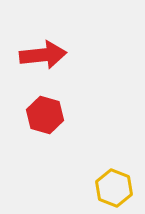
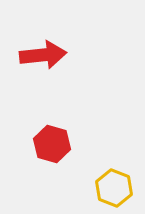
red hexagon: moved 7 px right, 29 px down
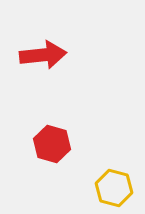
yellow hexagon: rotated 6 degrees counterclockwise
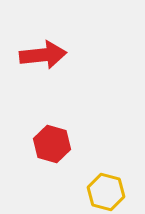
yellow hexagon: moved 8 px left, 4 px down
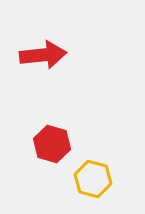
yellow hexagon: moved 13 px left, 13 px up
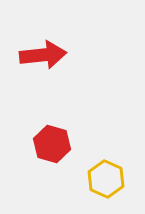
yellow hexagon: moved 13 px right; rotated 9 degrees clockwise
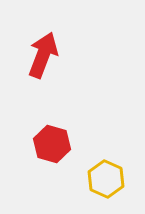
red arrow: rotated 63 degrees counterclockwise
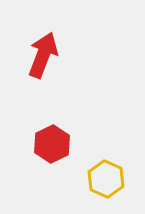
red hexagon: rotated 18 degrees clockwise
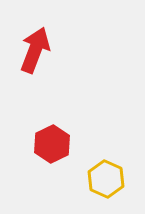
red arrow: moved 8 px left, 5 px up
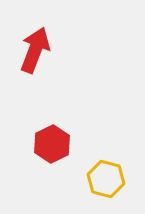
yellow hexagon: rotated 9 degrees counterclockwise
